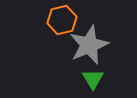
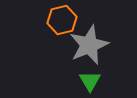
green triangle: moved 3 px left, 2 px down
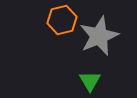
gray star: moved 10 px right, 9 px up
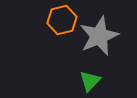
green triangle: rotated 15 degrees clockwise
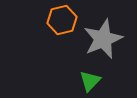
gray star: moved 4 px right, 3 px down
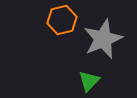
green triangle: moved 1 px left
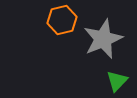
green triangle: moved 28 px right
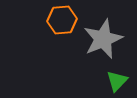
orange hexagon: rotated 8 degrees clockwise
